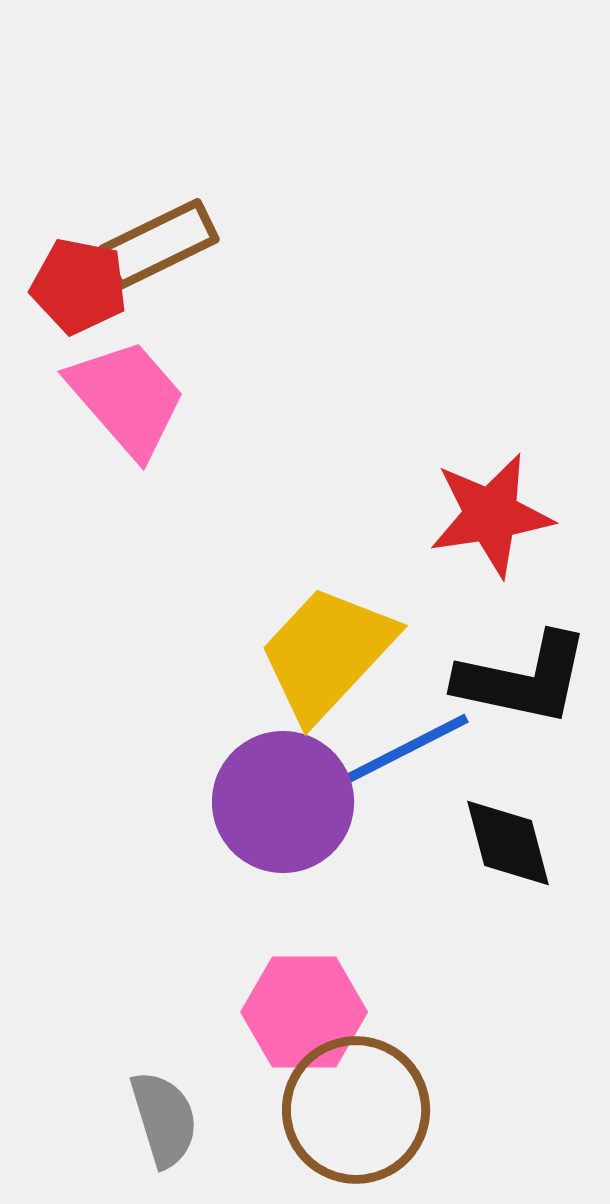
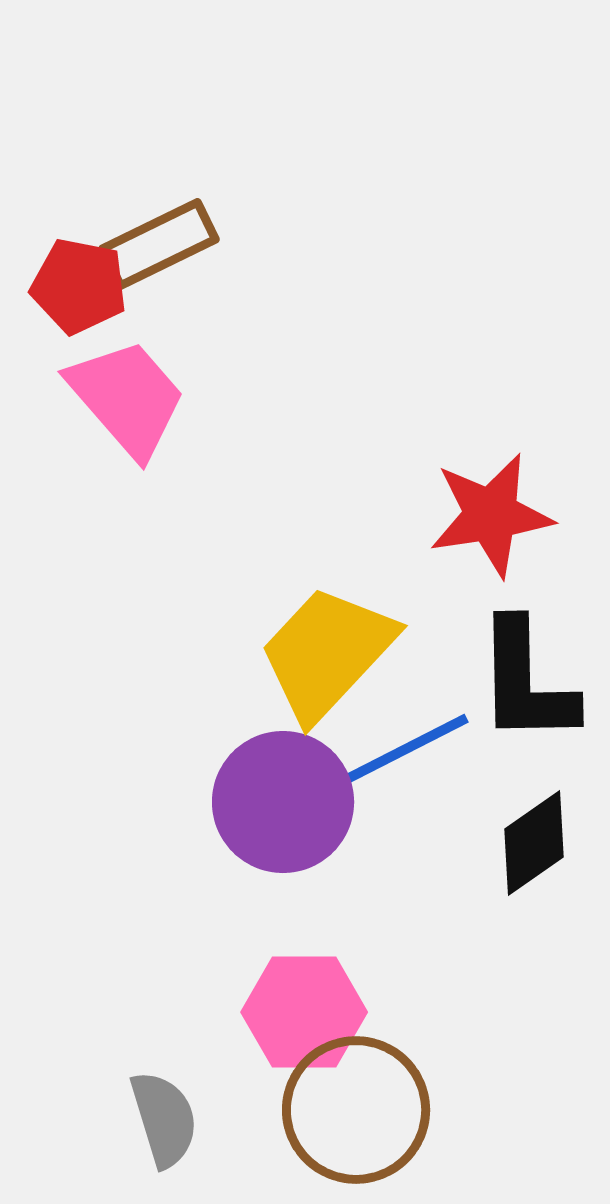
black L-shape: moved 3 px right, 3 px down; rotated 77 degrees clockwise
black diamond: moved 26 px right; rotated 70 degrees clockwise
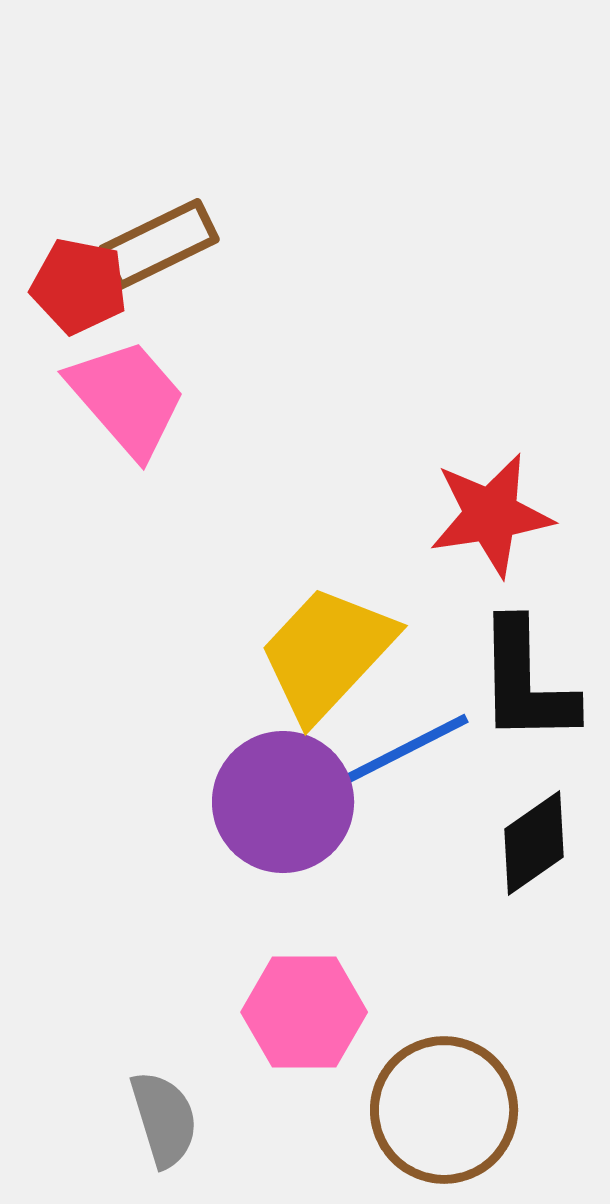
brown circle: moved 88 px right
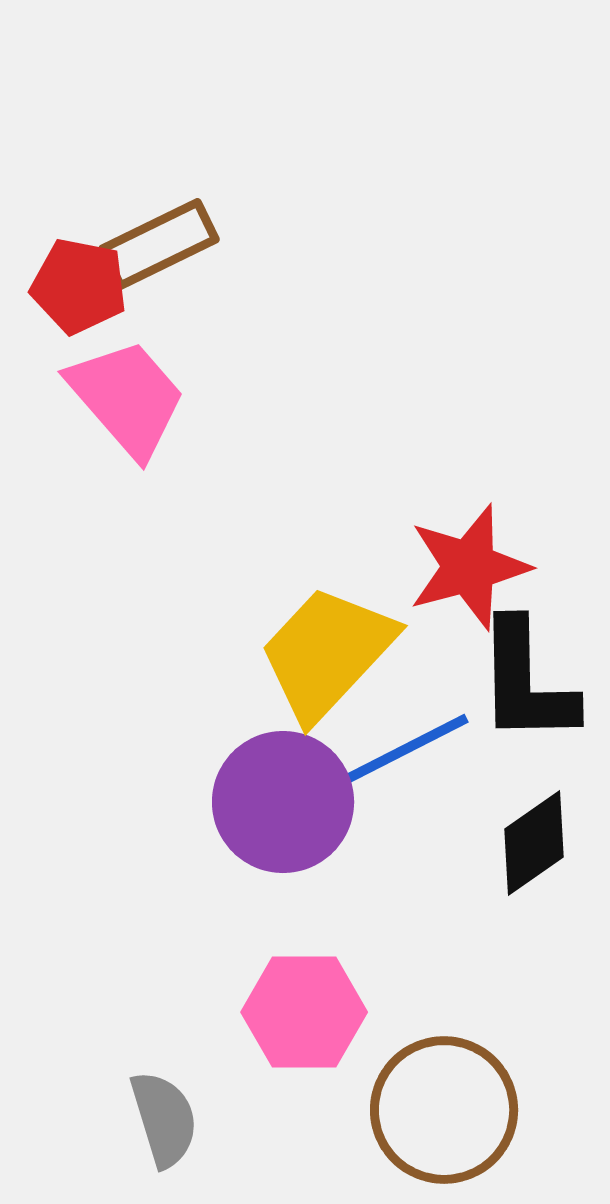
red star: moved 22 px left, 52 px down; rotated 6 degrees counterclockwise
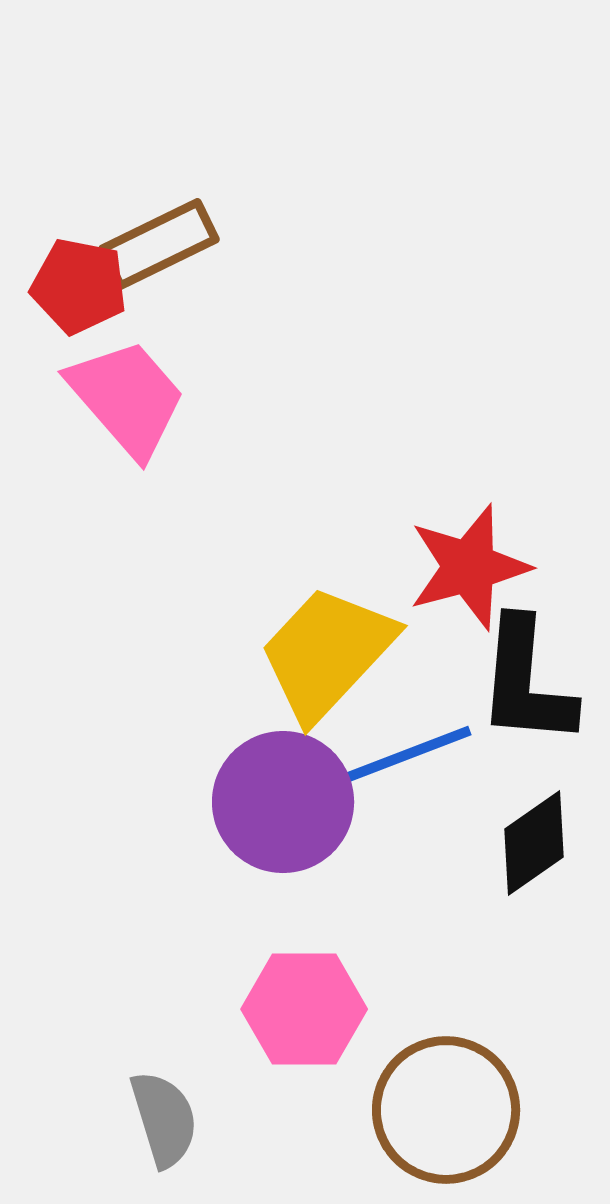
black L-shape: rotated 6 degrees clockwise
blue line: moved 5 px down; rotated 6 degrees clockwise
pink hexagon: moved 3 px up
brown circle: moved 2 px right
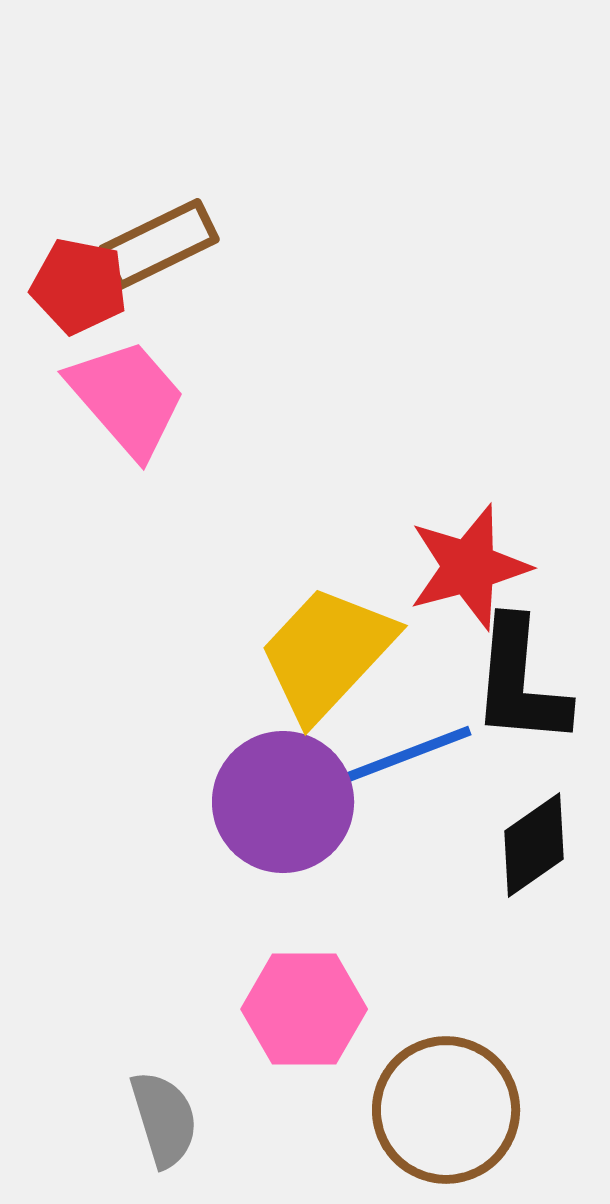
black L-shape: moved 6 px left
black diamond: moved 2 px down
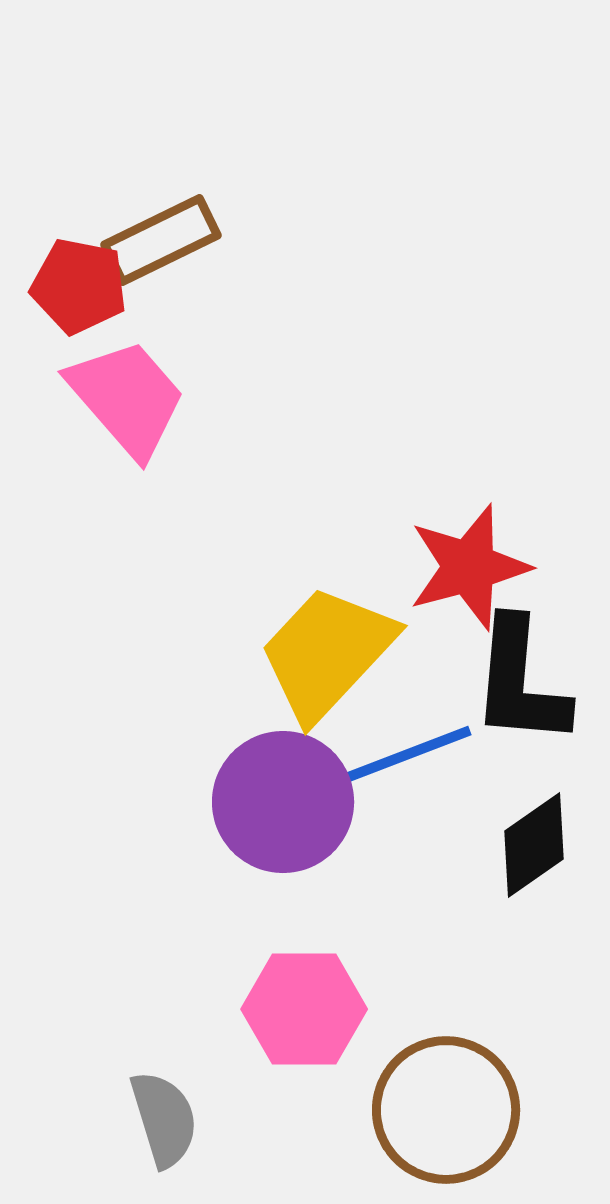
brown rectangle: moved 2 px right, 4 px up
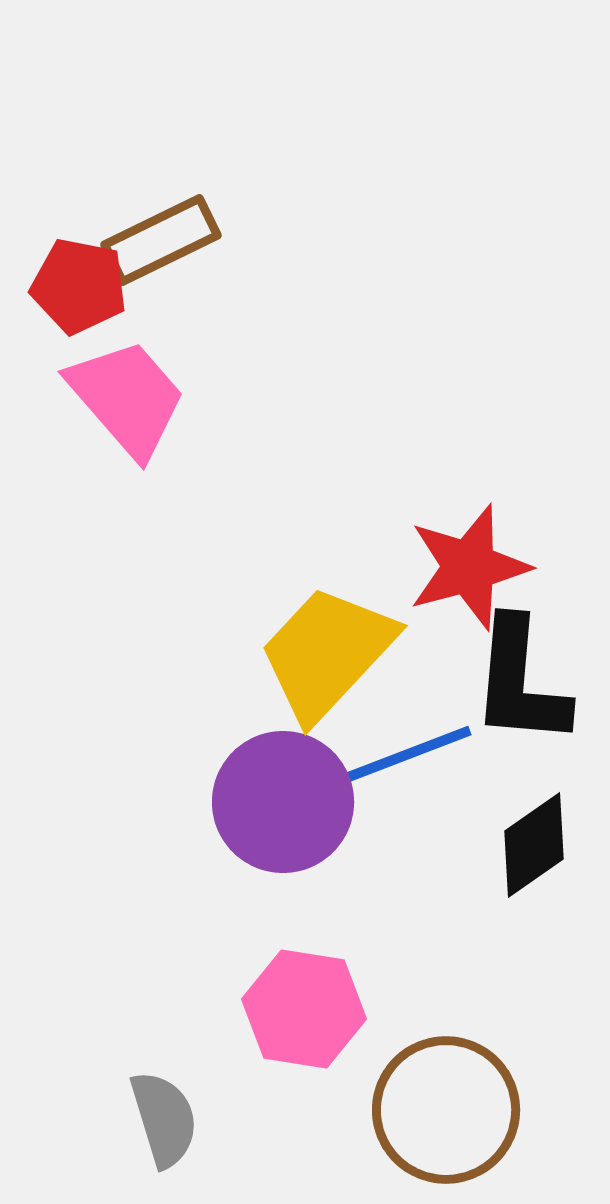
pink hexagon: rotated 9 degrees clockwise
